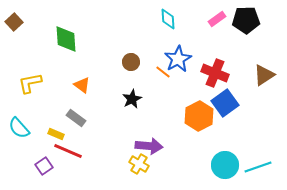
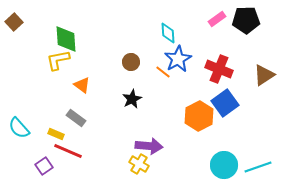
cyan diamond: moved 14 px down
red cross: moved 4 px right, 4 px up
yellow L-shape: moved 28 px right, 23 px up
cyan circle: moved 1 px left
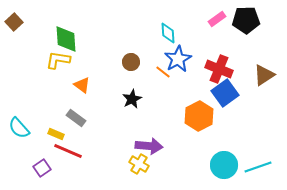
yellow L-shape: rotated 20 degrees clockwise
blue square: moved 10 px up
purple square: moved 2 px left, 2 px down
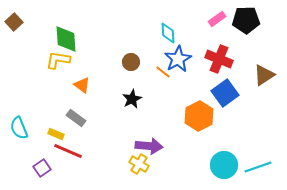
red cross: moved 10 px up
cyan semicircle: rotated 20 degrees clockwise
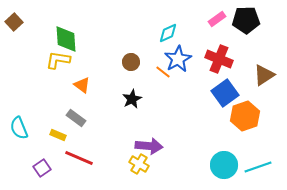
cyan diamond: rotated 70 degrees clockwise
orange hexagon: moved 46 px right; rotated 8 degrees clockwise
yellow rectangle: moved 2 px right, 1 px down
red line: moved 11 px right, 7 px down
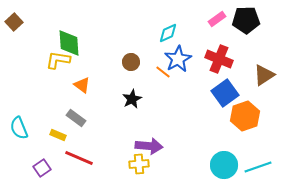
green diamond: moved 3 px right, 4 px down
yellow cross: rotated 36 degrees counterclockwise
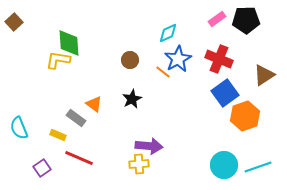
brown circle: moved 1 px left, 2 px up
orange triangle: moved 12 px right, 19 px down
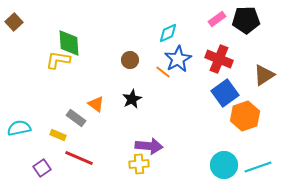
orange triangle: moved 2 px right
cyan semicircle: rotated 100 degrees clockwise
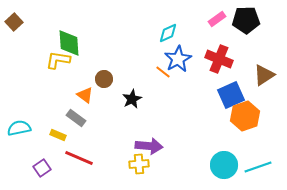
brown circle: moved 26 px left, 19 px down
blue square: moved 6 px right, 2 px down; rotated 12 degrees clockwise
orange triangle: moved 11 px left, 9 px up
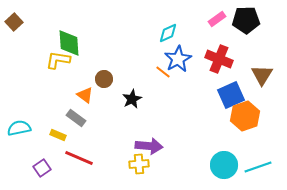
brown triangle: moved 2 px left; rotated 25 degrees counterclockwise
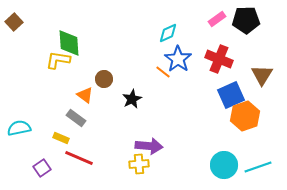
blue star: rotated 8 degrees counterclockwise
yellow rectangle: moved 3 px right, 3 px down
